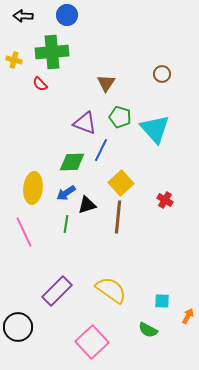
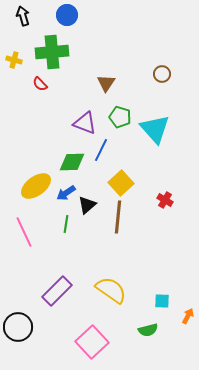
black arrow: rotated 72 degrees clockwise
yellow ellipse: moved 3 px right, 2 px up; rotated 48 degrees clockwise
black triangle: rotated 24 degrees counterclockwise
green semicircle: rotated 42 degrees counterclockwise
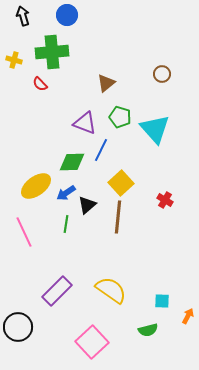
brown triangle: rotated 18 degrees clockwise
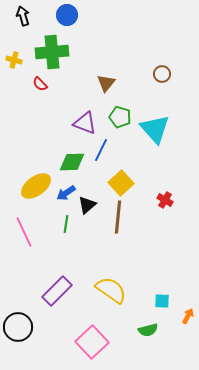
brown triangle: rotated 12 degrees counterclockwise
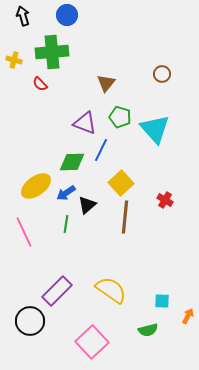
brown line: moved 7 px right
black circle: moved 12 px right, 6 px up
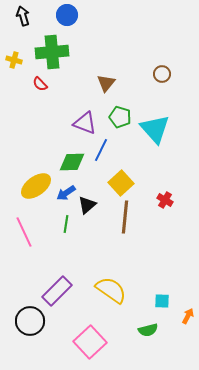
pink square: moved 2 px left
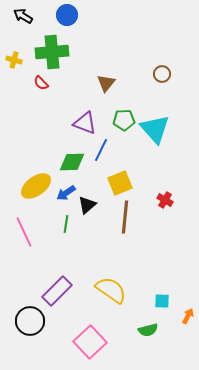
black arrow: rotated 42 degrees counterclockwise
red semicircle: moved 1 px right, 1 px up
green pentagon: moved 4 px right, 3 px down; rotated 20 degrees counterclockwise
yellow square: moved 1 px left; rotated 20 degrees clockwise
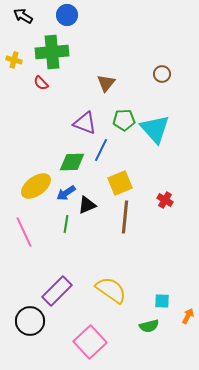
black triangle: rotated 18 degrees clockwise
green semicircle: moved 1 px right, 4 px up
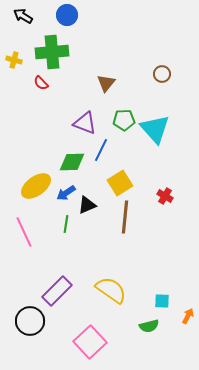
yellow square: rotated 10 degrees counterclockwise
red cross: moved 4 px up
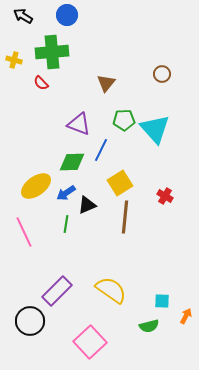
purple triangle: moved 6 px left, 1 px down
orange arrow: moved 2 px left
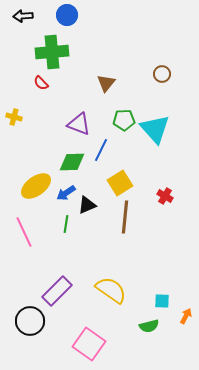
black arrow: rotated 36 degrees counterclockwise
yellow cross: moved 57 px down
pink square: moved 1 px left, 2 px down; rotated 12 degrees counterclockwise
